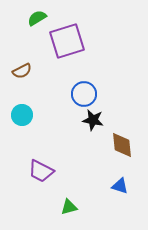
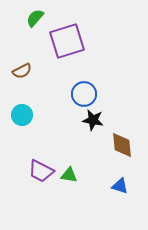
green semicircle: moved 2 px left; rotated 18 degrees counterclockwise
green triangle: moved 32 px up; rotated 24 degrees clockwise
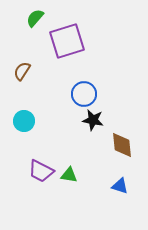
brown semicircle: rotated 150 degrees clockwise
cyan circle: moved 2 px right, 6 px down
